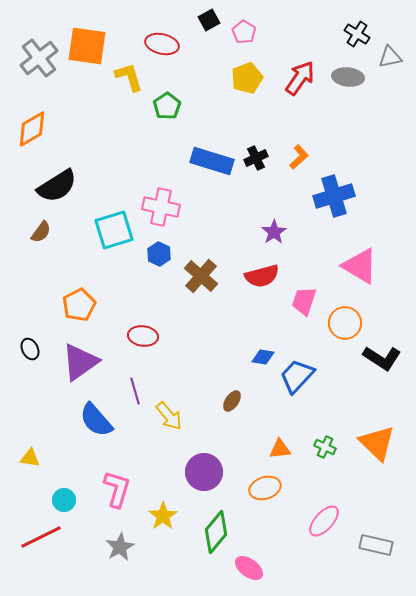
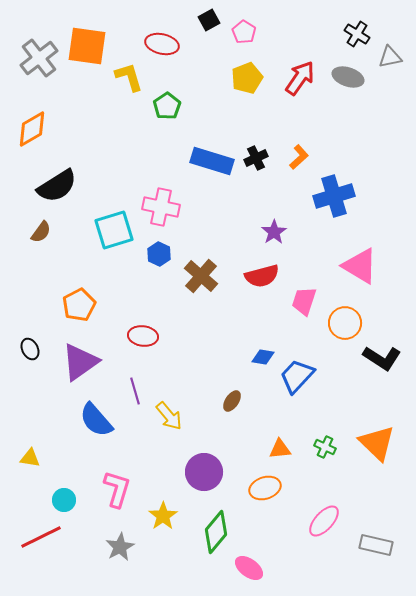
gray ellipse at (348, 77): rotated 12 degrees clockwise
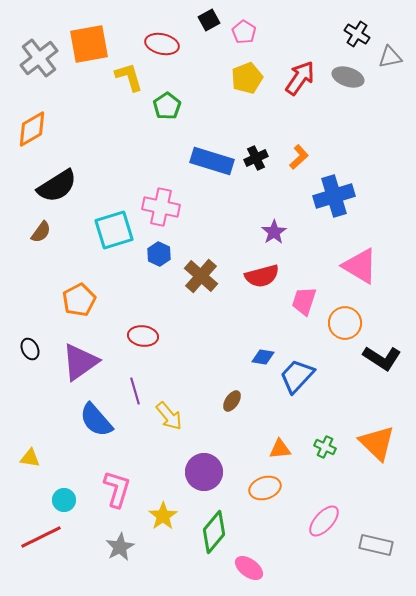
orange square at (87, 46): moved 2 px right, 2 px up; rotated 18 degrees counterclockwise
orange pentagon at (79, 305): moved 5 px up
green diamond at (216, 532): moved 2 px left
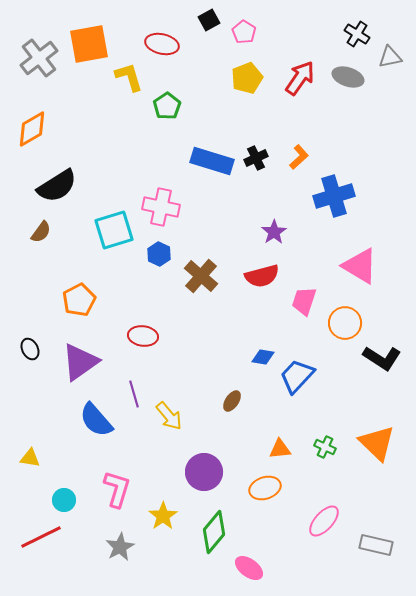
purple line at (135, 391): moved 1 px left, 3 px down
